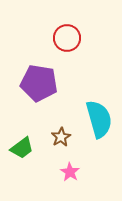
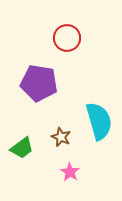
cyan semicircle: moved 2 px down
brown star: rotated 18 degrees counterclockwise
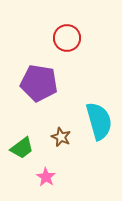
pink star: moved 24 px left, 5 px down
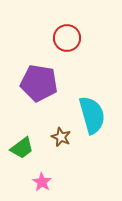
cyan semicircle: moved 7 px left, 6 px up
pink star: moved 4 px left, 5 px down
